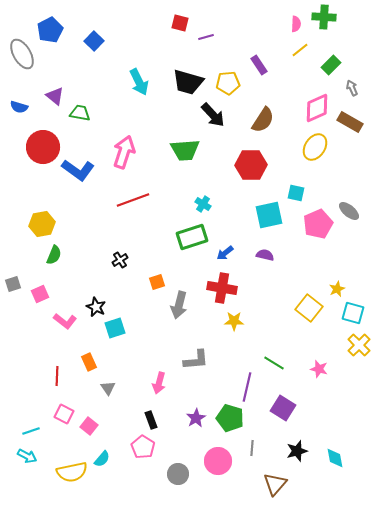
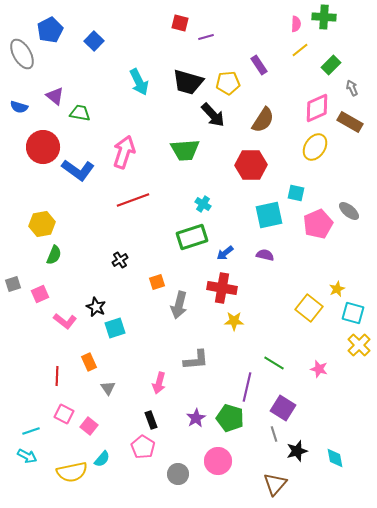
gray line at (252, 448): moved 22 px right, 14 px up; rotated 21 degrees counterclockwise
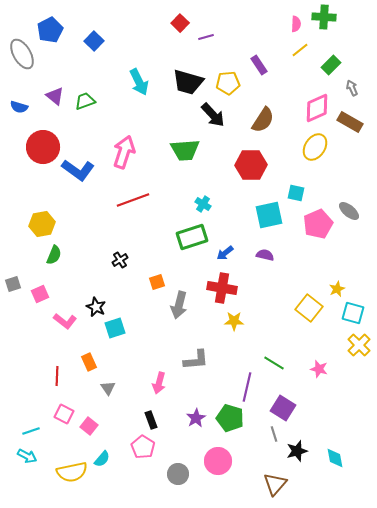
red square at (180, 23): rotated 30 degrees clockwise
green trapezoid at (80, 113): moved 5 px right, 12 px up; rotated 30 degrees counterclockwise
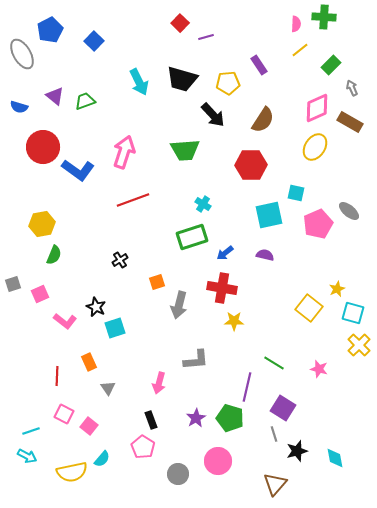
black trapezoid at (188, 82): moved 6 px left, 3 px up
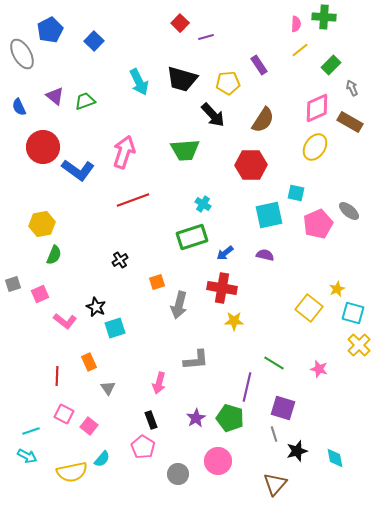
blue semicircle at (19, 107): rotated 48 degrees clockwise
purple square at (283, 408): rotated 15 degrees counterclockwise
